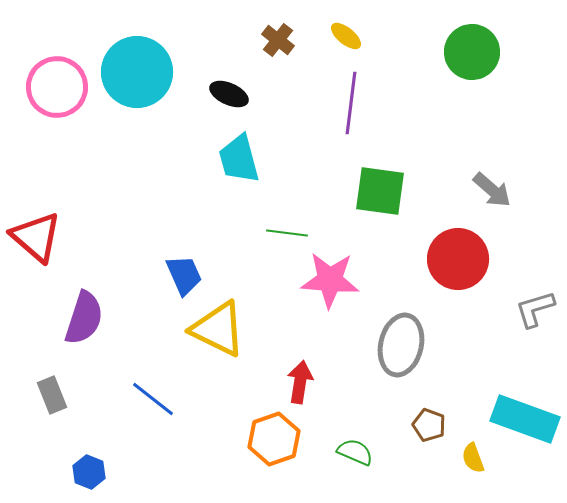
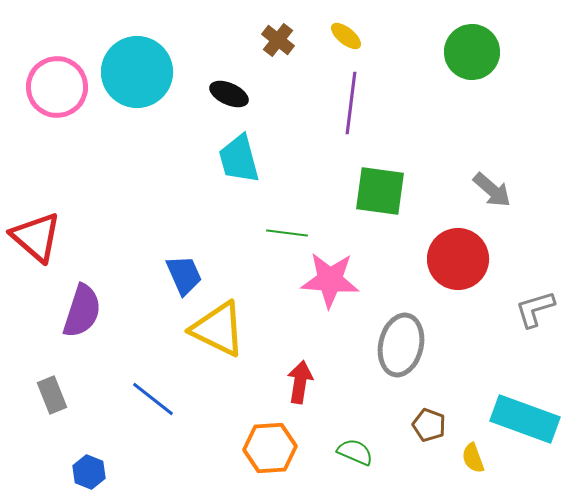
purple semicircle: moved 2 px left, 7 px up
orange hexagon: moved 4 px left, 9 px down; rotated 15 degrees clockwise
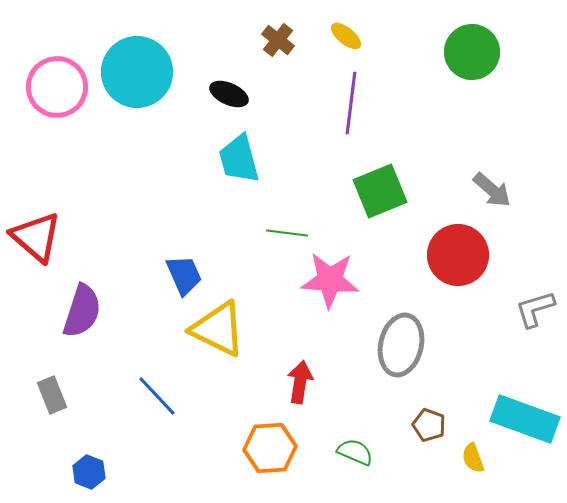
green square: rotated 30 degrees counterclockwise
red circle: moved 4 px up
blue line: moved 4 px right, 3 px up; rotated 9 degrees clockwise
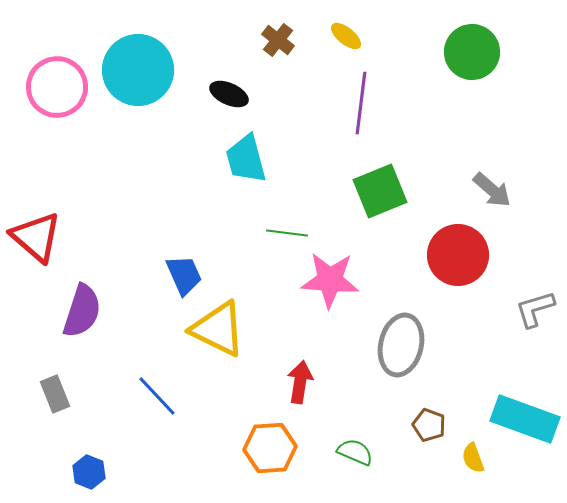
cyan circle: moved 1 px right, 2 px up
purple line: moved 10 px right
cyan trapezoid: moved 7 px right
gray rectangle: moved 3 px right, 1 px up
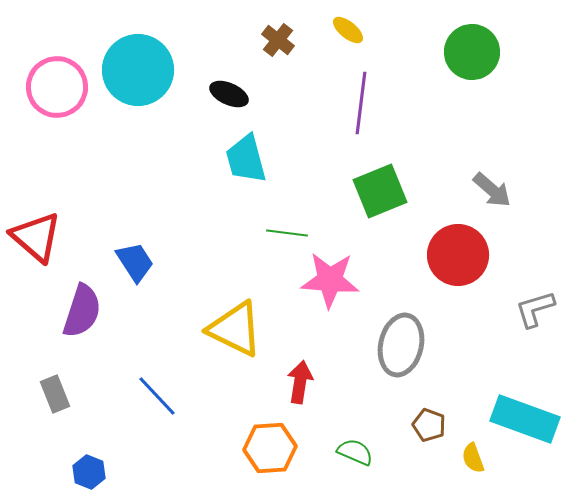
yellow ellipse: moved 2 px right, 6 px up
blue trapezoid: moved 49 px left, 13 px up; rotated 9 degrees counterclockwise
yellow triangle: moved 17 px right
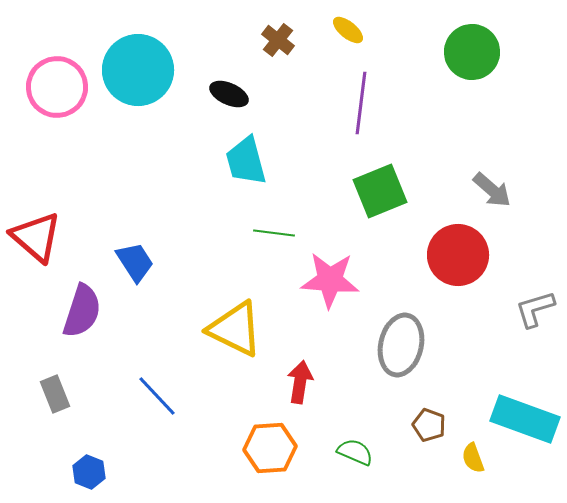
cyan trapezoid: moved 2 px down
green line: moved 13 px left
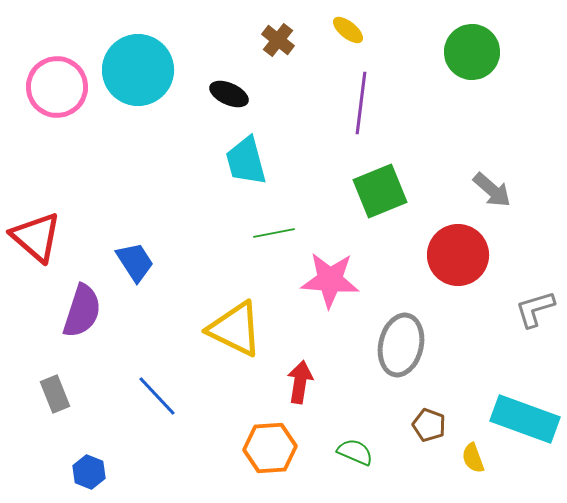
green line: rotated 18 degrees counterclockwise
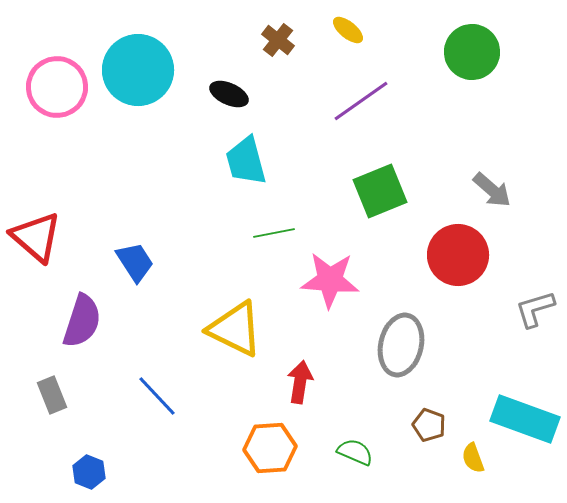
purple line: moved 2 px up; rotated 48 degrees clockwise
purple semicircle: moved 10 px down
gray rectangle: moved 3 px left, 1 px down
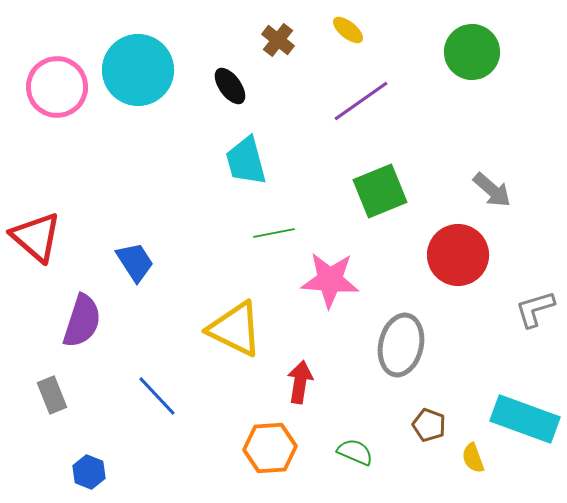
black ellipse: moved 1 px right, 8 px up; rotated 30 degrees clockwise
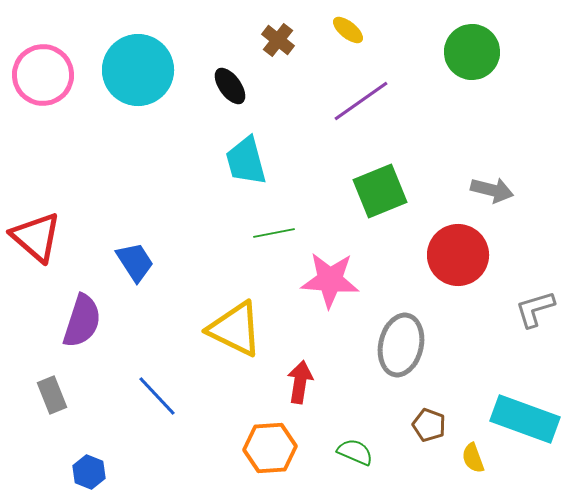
pink circle: moved 14 px left, 12 px up
gray arrow: rotated 27 degrees counterclockwise
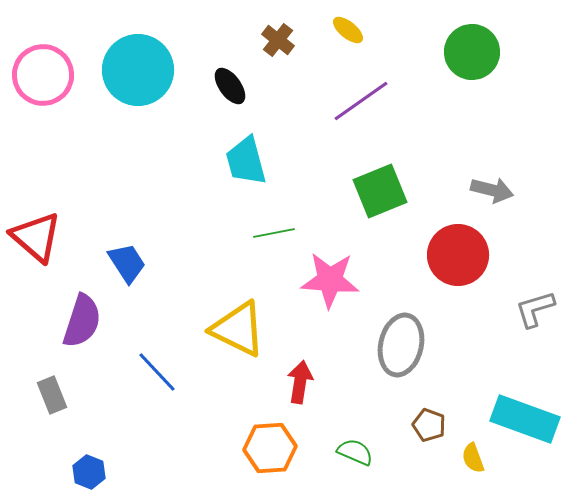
blue trapezoid: moved 8 px left, 1 px down
yellow triangle: moved 3 px right
blue line: moved 24 px up
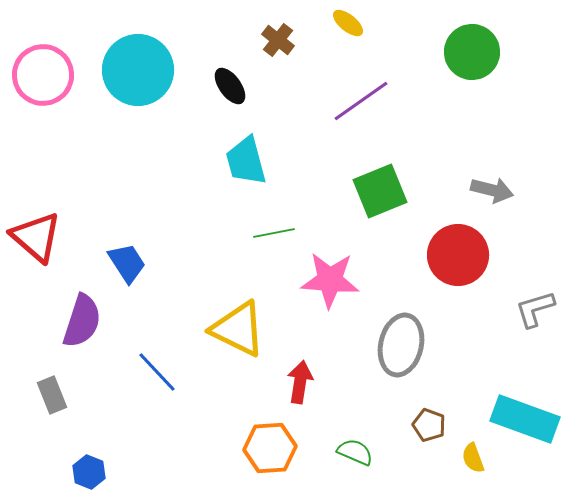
yellow ellipse: moved 7 px up
